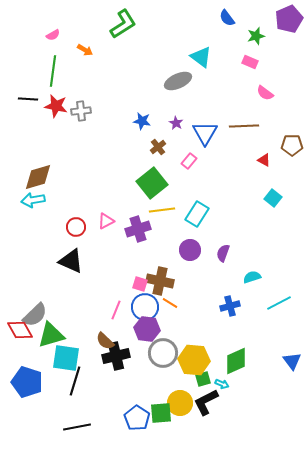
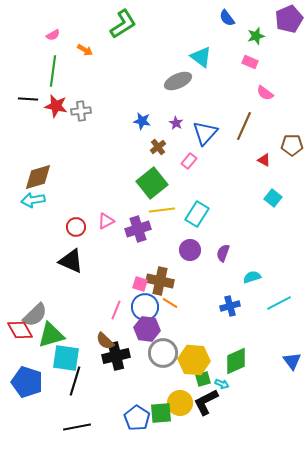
brown line at (244, 126): rotated 64 degrees counterclockwise
blue triangle at (205, 133): rotated 12 degrees clockwise
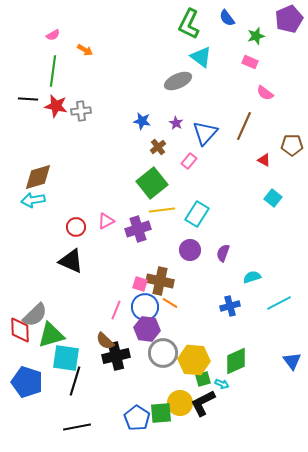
green L-shape at (123, 24): moved 66 px right; rotated 148 degrees clockwise
red diamond at (20, 330): rotated 28 degrees clockwise
black L-shape at (206, 402): moved 3 px left, 1 px down
